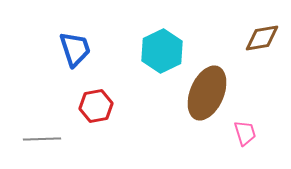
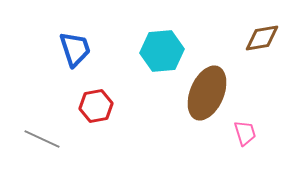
cyan hexagon: rotated 21 degrees clockwise
gray line: rotated 27 degrees clockwise
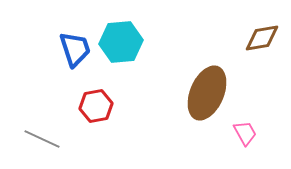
cyan hexagon: moved 41 px left, 9 px up
pink trapezoid: rotated 12 degrees counterclockwise
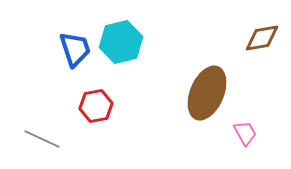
cyan hexagon: rotated 9 degrees counterclockwise
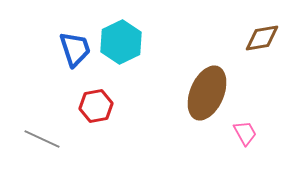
cyan hexagon: rotated 12 degrees counterclockwise
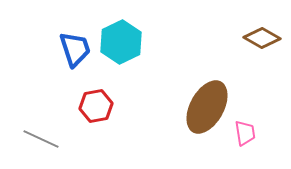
brown diamond: rotated 39 degrees clockwise
brown ellipse: moved 14 px down; rotated 6 degrees clockwise
pink trapezoid: rotated 20 degrees clockwise
gray line: moved 1 px left
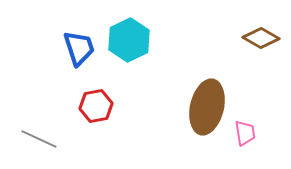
brown diamond: moved 1 px left
cyan hexagon: moved 8 px right, 2 px up
blue trapezoid: moved 4 px right, 1 px up
brown ellipse: rotated 16 degrees counterclockwise
gray line: moved 2 px left
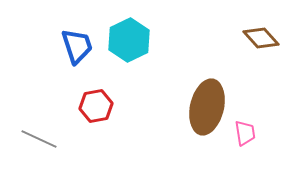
brown diamond: rotated 18 degrees clockwise
blue trapezoid: moved 2 px left, 2 px up
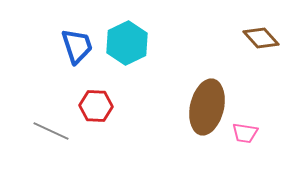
cyan hexagon: moved 2 px left, 3 px down
red hexagon: rotated 12 degrees clockwise
pink trapezoid: rotated 108 degrees clockwise
gray line: moved 12 px right, 8 px up
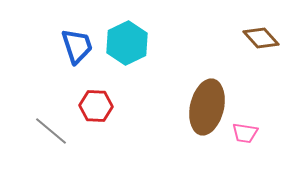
gray line: rotated 15 degrees clockwise
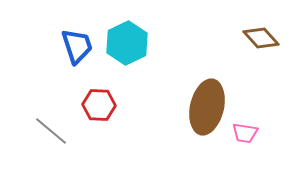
red hexagon: moved 3 px right, 1 px up
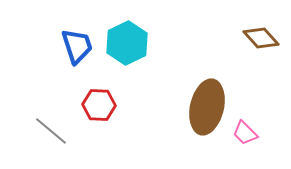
pink trapezoid: rotated 36 degrees clockwise
